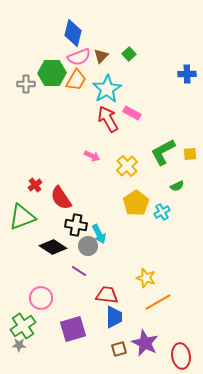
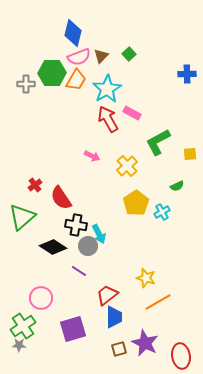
green L-shape: moved 5 px left, 10 px up
green triangle: rotated 20 degrees counterclockwise
red trapezoid: rotated 45 degrees counterclockwise
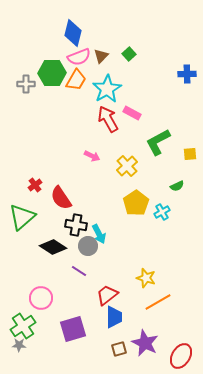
red ellipse: rotated 40 degrees clockwise
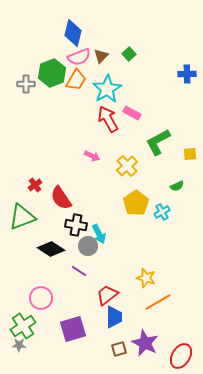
green hexagon: rotated 20 degrees counterclockwise
green triangle: rotated 20 degrees clockwise
black diamond: moved 2 px left, 2 px down
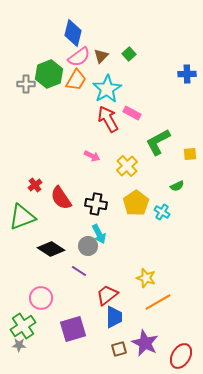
pink semicircle: rotated 15 degrees counterclockwise
green hexagon: moved 3 px left, 1 px down
cyan cross: rotated 28 degrees counterclockwise
black cross: moved 20 px right, 21 px up
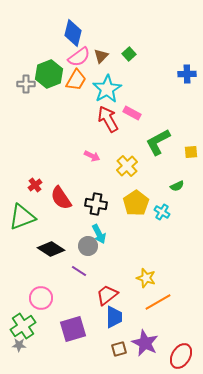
yellow square: moved 1 px right, 2 px up
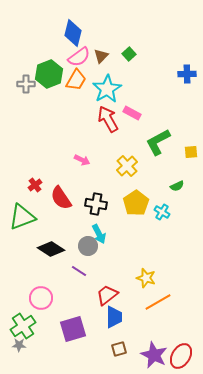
pink arrow: moved 10 px left, 4 px down
purple star: moved 9 px right, 12 px down
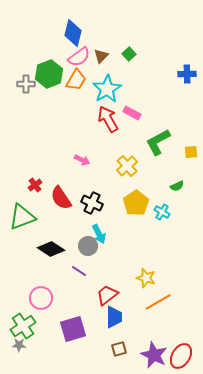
black cross: moved 4 px left, 1 px up; rotated 15 degrees clockwise
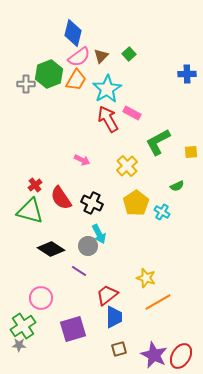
green triangle: moved 8 px right, 6 px up; rotated 36 degrees clockwise
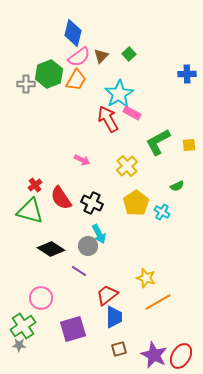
cyan star: moved 12 px right, 5 px down
yellow square: moved 2 px left, 7 px up
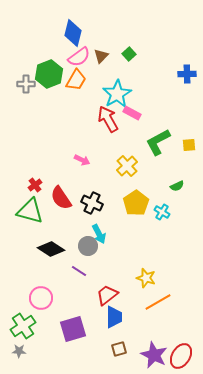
cyan star: moved 2 px left
gray star: moved 6 px down
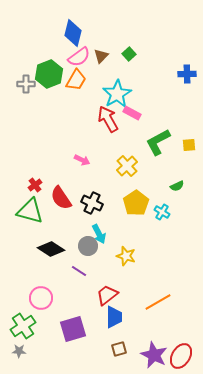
yellow star: moved 20 px left, 22 px up
